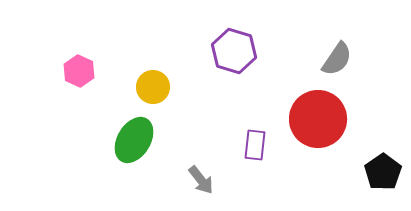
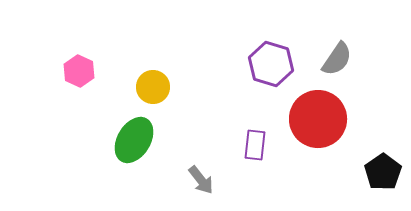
purple hexagon: moved 37 px right, 13 px down
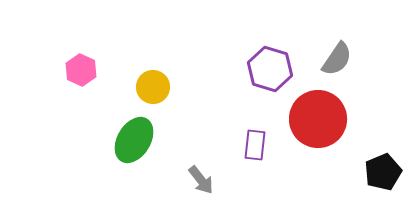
purple hexagon: moved 1 px left, 5 px down
pink hexagon: moved 2 px right, 1 px up
black pentagon: rotated 12 degrees clockwise
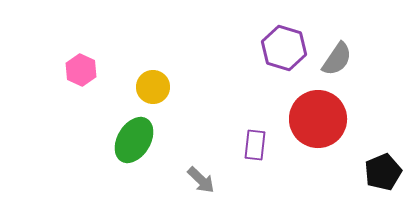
purple hexagon: moved 14 px right, 21 px up
gray arrow: rotated 8 degrees counterclockwise
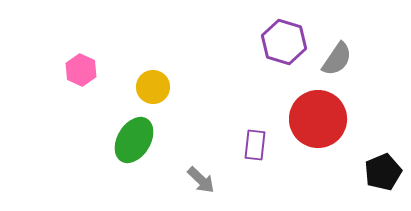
purple hexagon: moved 6 px up
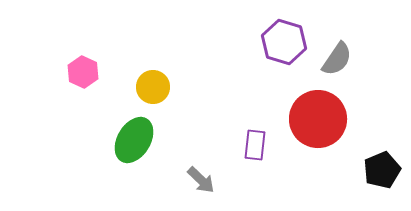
pink hexagon: moved 2 px right, 2 px down
black pentagon: moved 1 px left, 2 px up
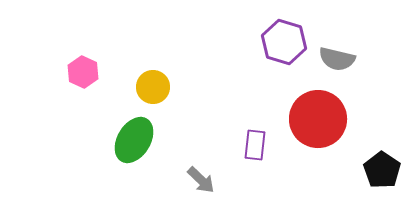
gray semicircle: rotated 69 degrees clockwise
black pentagon: rotated 15 degrees counterclockwise
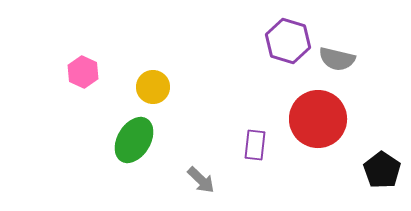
purple hexagon: moved 4 px right, 1 px up
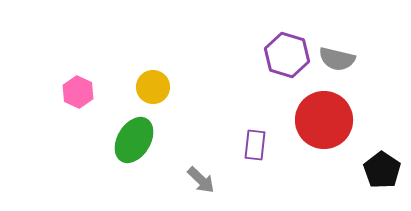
purple hexagon: moved 1 px left, 14 px down
pink hexagon: moved 5 px left, 20 px down
red circle: moved 6 px right, 1 px down
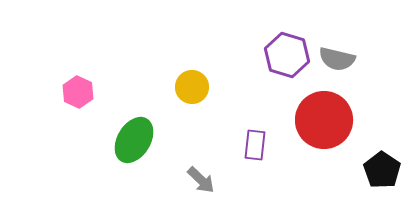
yellow circle: moved 39 px right
